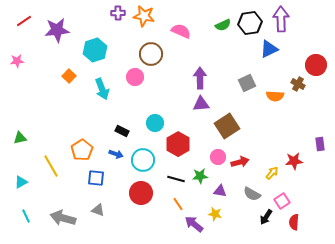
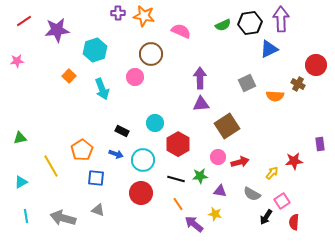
cyan line at (26, 216): rotated 16 degrees clockwise
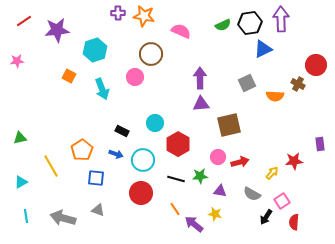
blue triangle at (269, 49): moved 6 px left
orange square at (69, 76): rotated 16 degrees counterclockwise
brown square at (227, 126): moved 2 px right, 1 px up; rotated 20 degrees clockwise
orange line at (178, 204): moved 3 px left, 5 px down
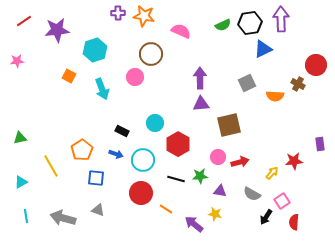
orange line at (175, 209): moved 9 px left; rotated 24 degrees counterclockwise
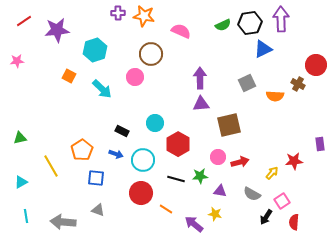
cyan arrow at (102, 89): rotated 25 degrees counterclockwise
gray arrow at (63, 218): moved 4 px down; rotated 10 degrees counterclockwise
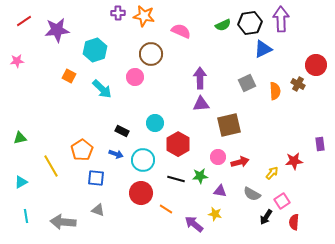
orange semicircle at (275, 96): moved 5 px up; rotated 96 degrees counterclockwise
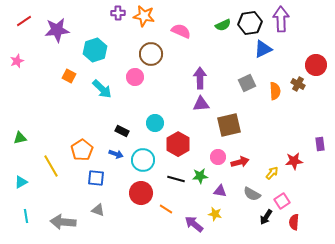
pink star at (17, 61): rotated 16 degrees counterclockwise
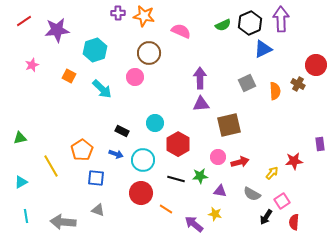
black hexagon at (250, 23): rotated 15 degrees counterclockwise
brown circle at (151, 54): moved 2 px left, 1 px up
pink star at (17, 61): moved 15 px right, 4 px down
